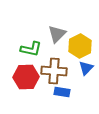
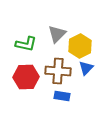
green L-shape: moved 5 px left, 5 px up
brown cross: moved 4 px right
blue rectangle: moved 4 px down
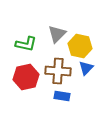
yellow hexagon: rotated 20 degrees counterclockwise
red hexagon: rotated 10 degrees counterclockwise
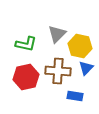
blue rectangle: moved 13 px right
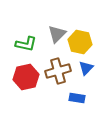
yellow hexagon: moved 4 px up
brown cross: rotated 20 degrees counterclockwise
blue rectangle: moved 2 px right, 2 px down
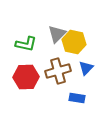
yellow hexagon: moved 6 px left
red hexagon: rotated 10 degrees clockwise
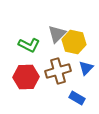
green L-shape: moved 3 px right, 1 px down; rotated 15 degrees clockwise
blue rectangle: rotated 21 degrees clockwise
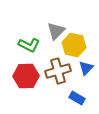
gray triangle: moved 1 px left, 3 px up
yellow hexagon: moved 3 px down
red hexagon: moved 1 px up
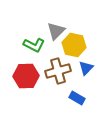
green L-shape: moved 5 px right
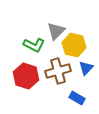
red hexagon: rotated 20 degrees clockwise
